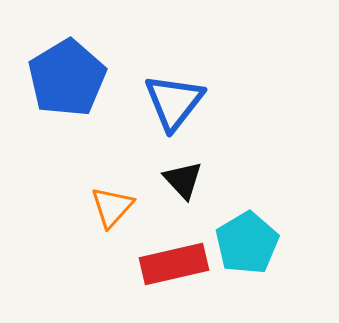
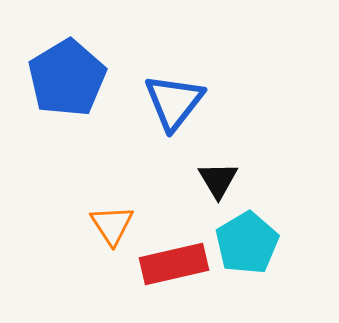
black triangle: moved 35 px right; rotated 12 degrees clockwise
orange triangle: moved 18 px down; rotated 15 degrees counterclockwise
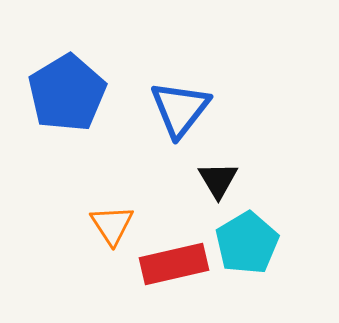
blue pentagon: moved 15 px down
blue triangle: moved 6 px right, 7 px down
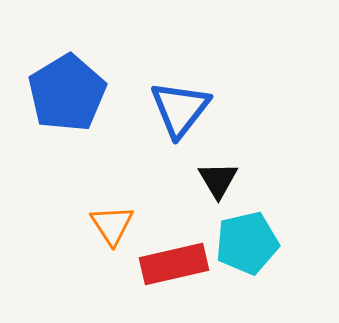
cyan pentagon: rotated 18 degrees clockwise
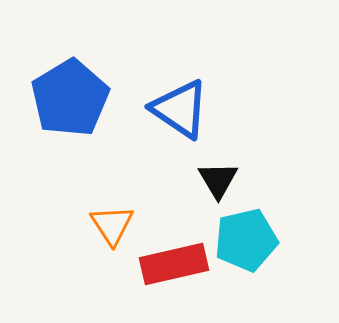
blue pentagon: moved 3 px right, 5 px down
blue triangle: rotated 34 degrees counterclockwise
cyan pentagon: moved 1 px left, 3 px up
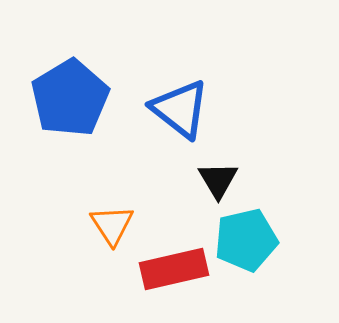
blue triangle: rotated 4 degrees clockwise
red rectangle: moved 5 px down
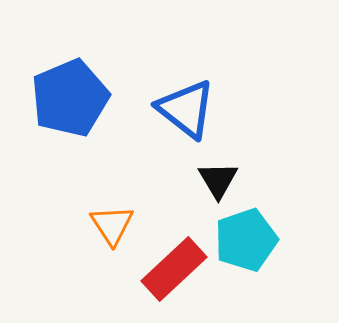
blue pentagon: rotated 8 degrees clockwise
blue triangle: moved 6 px right
cyan pentagon: rotated 6 degrees counterclockwise
red rectangle: rotated 30 degrees counterclockwise
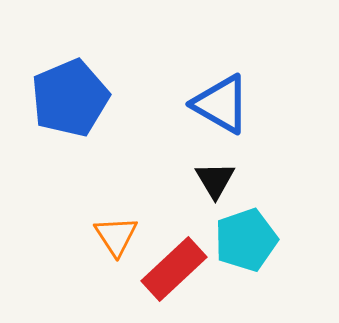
blue triangle: moved 35 px right, 5 px up; rotated 8 degrees counterclockwise
black triangle: moved 3 px left
orange triangle: moved 4 px right, 11 px down
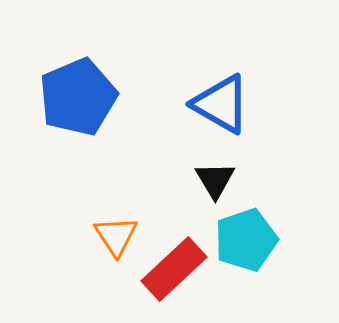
blue pentagon: moved 8 px right, 1 px up
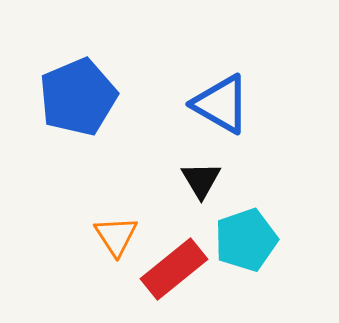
black triangle: moved 14 px left
red rectangle: rotated 4 degrees clockwise
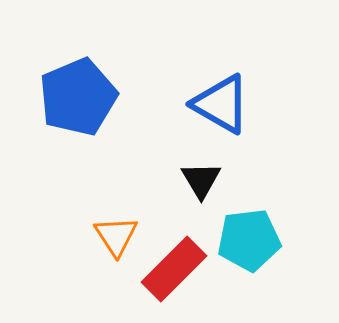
cyan pentagon: moved 3 px right; rotated 12 degrees clockwise
red rectangle: rotated 6 degrees counterclockwise
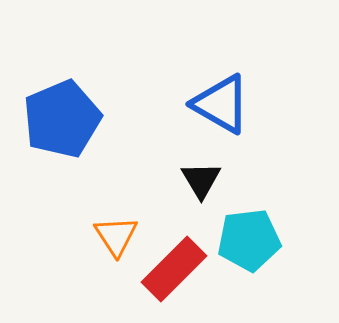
blue pentagon: moved 16 px left, 22 px down
